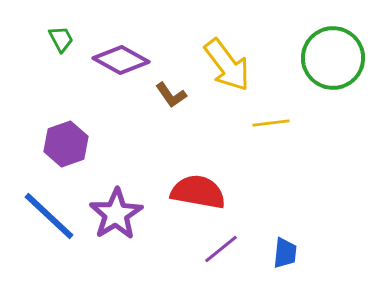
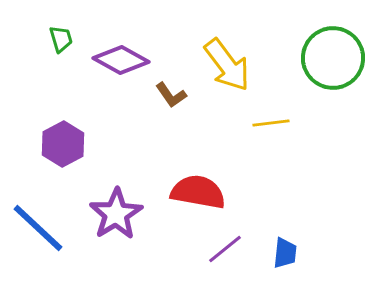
green trapezoid: rotated 12 degrees clockwise
purple hexagon: moved 3 px left; rotated 9 degrees counterclockwise
blue line: moved 11 px left, 12 px down
purple line: moved 4 px right
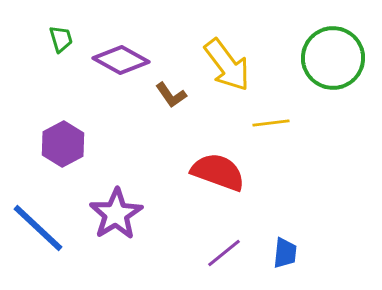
red semicircle: moved 20 px right, 20 px up; rotated 10 degrees clockwise
purple line: moved 1 px left, 4 px down
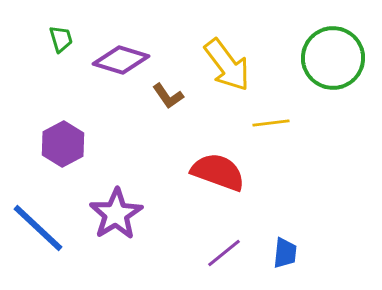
purple diamond: rotated 12 degrees counterclockwise
brown L-shape: moved 3 px left, 1 px down
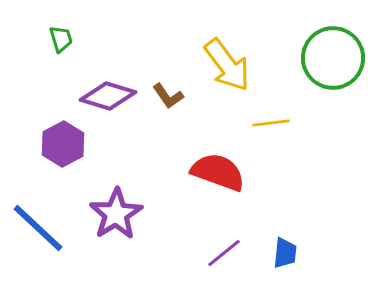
purple diamond: moved 13 px left, 36 px down
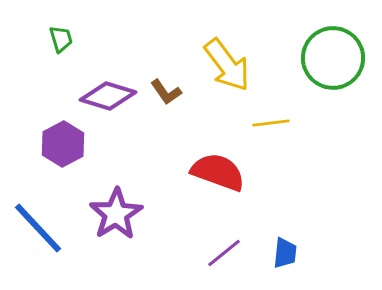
brown L-shape: moved 2 px left, 4 px up
blue line: rotated 4 degrees clockwise
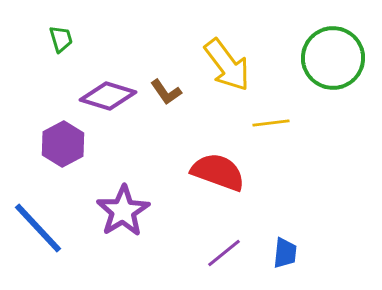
purple star: moved 7 px right, 3 px up
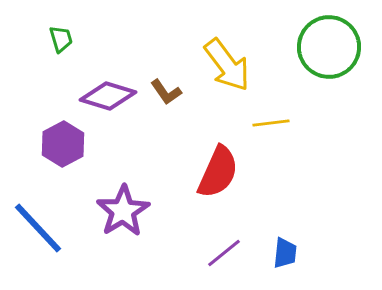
green circle: moved 4 px left, 11 px up
red semicircle: rotated 94 degrees clockwise
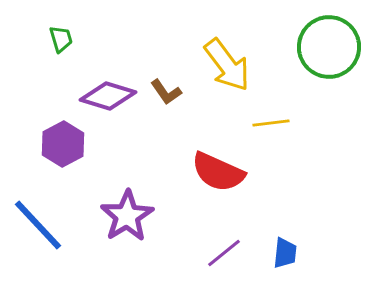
red semicircle: rotated 90 degrees clockwise
purple star: moved 4 px right, 5 px down
blue line: moved 3 px up
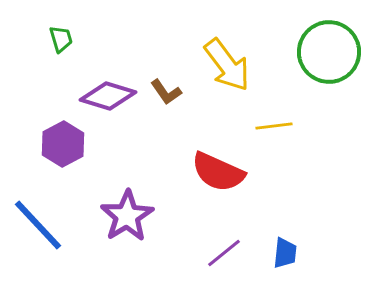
green circle: moved 5 px down
yellow line: moved 3 px right, 3 px down
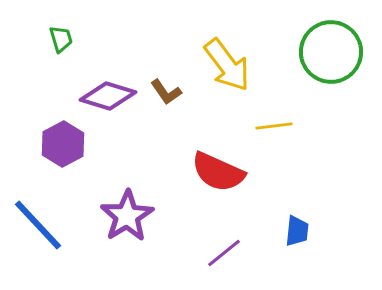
green circle: moved 2 px right
blue trapezoid: moved 12 px right, 22 px up
